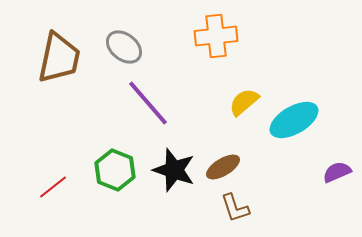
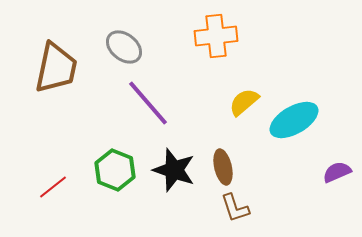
brown trapezoid: moved 3 px left, 10 px down
brown ellipse: rotated 72 degrees counterclockwise
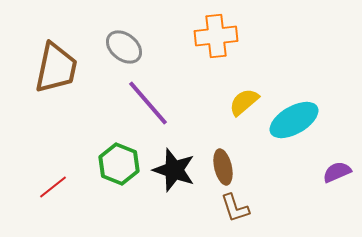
green hexagon: moved 4 px right, 6 px up
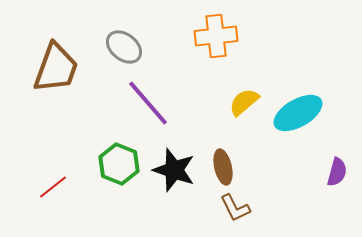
brown trapezoid: rotated 8 degrees clockwise
cyan ellipse: moved 4 px right, 7 px up
purple semicircle: rotated 128 degrees clockwise
brown L-shape: rotated 8 degrees counterclockwise
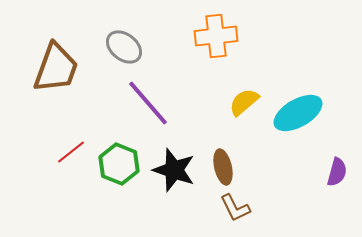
red line: moved 18 px right, 35 px up
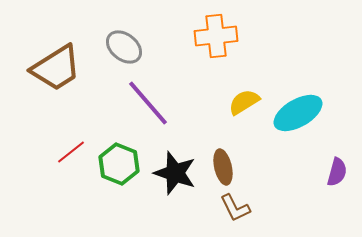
brown trapezoid: rotated 38 degrees clockwise
yellow semicircle: rotated 8 degrees clockwise
black star: moved 1 px right, 3 px down
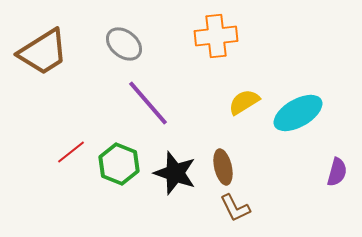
gray ellipse: moved 3 px up
brown trapezoid: moved 13 px left, 16 px up
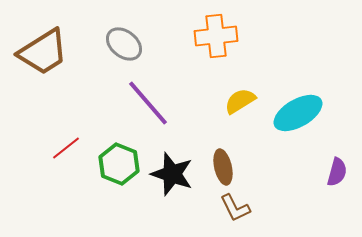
yellow semicircle: moved 4 px left, 1 px up
red line: moved 5 px left, 4 px up
black star: moved 3 px left, 1 px down
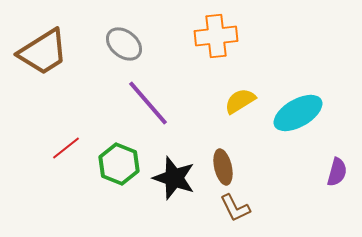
black star: moved 2 px right, 4 px down
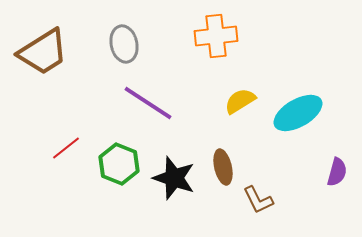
gray ellipse: rotated 39 degrees clockwise
purple line: rotated 16 degrees counterclockwise
brown L-shape: moved 23 px right, 8 px up
